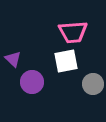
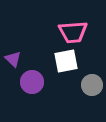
gray circle: moved 1 px left, 1 px down
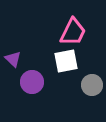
pink trapezoid: rotated 60 degrees counterclockwise
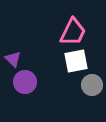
white square: moved 10 px right
purple circle: moved 7 px left
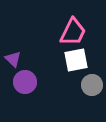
white square: moved 1 px up
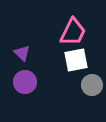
purple triangle: moved 9 px right, 6 px up
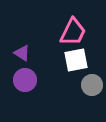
purple triangle: rotated 12 degrees counterclockwise
purple circle: moved 2 px up
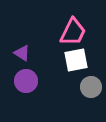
purple circle: moved 1 px right, 1 px down
gray circle: moved 1 px left, 2 px down
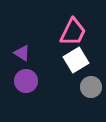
white square: rotated 20 degrees counterclockwise
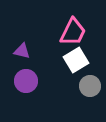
purple triangle: moved 2 px up; rotated 18 degrees counterclockwise
gray circle: moved 1 px left, 1 px up
